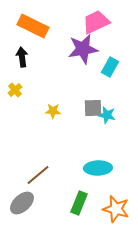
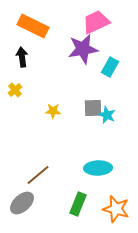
cyan star: rotated 12 degrees clockwise
green rectangle: moved 1 px left, 1 px down
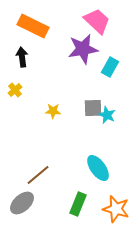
pink trapezoid: moved 1 px right, 1 px up; rotated 68 degrees clockwise
cyan ellipse: rotated 56 degrees clockwise
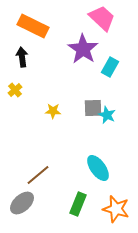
pink trapezoid: moved 5 px right, 3 px up
purple star: rotated 28 degrees counterclockwise
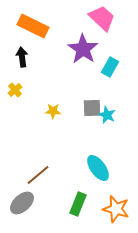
gray square: moved 1 px left
